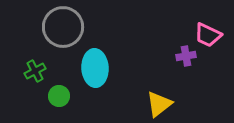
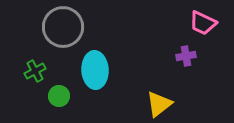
pink trapezoid: moved 5 px left, 12 px up
cyan ellipse: moved 2 px down
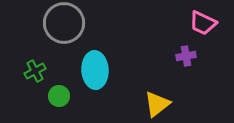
gray circle: moved 1 px right, 4 px up
yellow triangle: moved 2 px left
